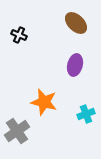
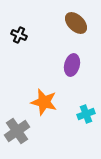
purple ellipse: moved 3 px left
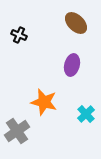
cyan cross: rotated 24 degrees counterclockwise
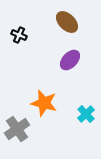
brown ellipse: moved 9 px left, 1 px up
purple ellipse: moved 2 px left, 5 px up; rotated 30 degrees clockwise
orange star: moved 1 px down
gray cross: moved 2 px up
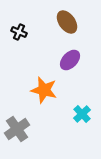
brown ellipse: rotated 10 degrees clockwise
black cross: moved 3 px up
orange star: moved 13 px up
cyan cross: moved 4 px left
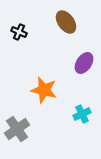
brown ellipse: moved 1 px left
purple ellipse: moved 14 px right, 3 px down; rotated 10 degrees counterclockwise
cyan cross: rotated 18 degrees clockwise
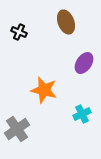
brown ellipse: rotated 15 degrees clockwise
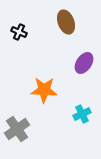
orange star: rotated 12 degrees counterclockwise
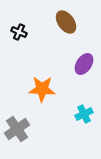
brown ellipse: rotated 15 degrees counterclockwise
purple ellipse: moved 1 px down
orange star: moved 2 px left, 1 px up
cyan cross: moved 2 px right
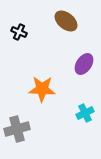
brown ellipse: moved 1 px up; rotated 15 degrees counterclockwise
cyan cross: moved 1 px right, 1 px up
gray cross: rotated 20 degrees clockwise
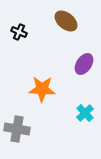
cyan cross: rotated 18 degrees counterclockwise
gray cross: rotated 25 degrees clockwise
